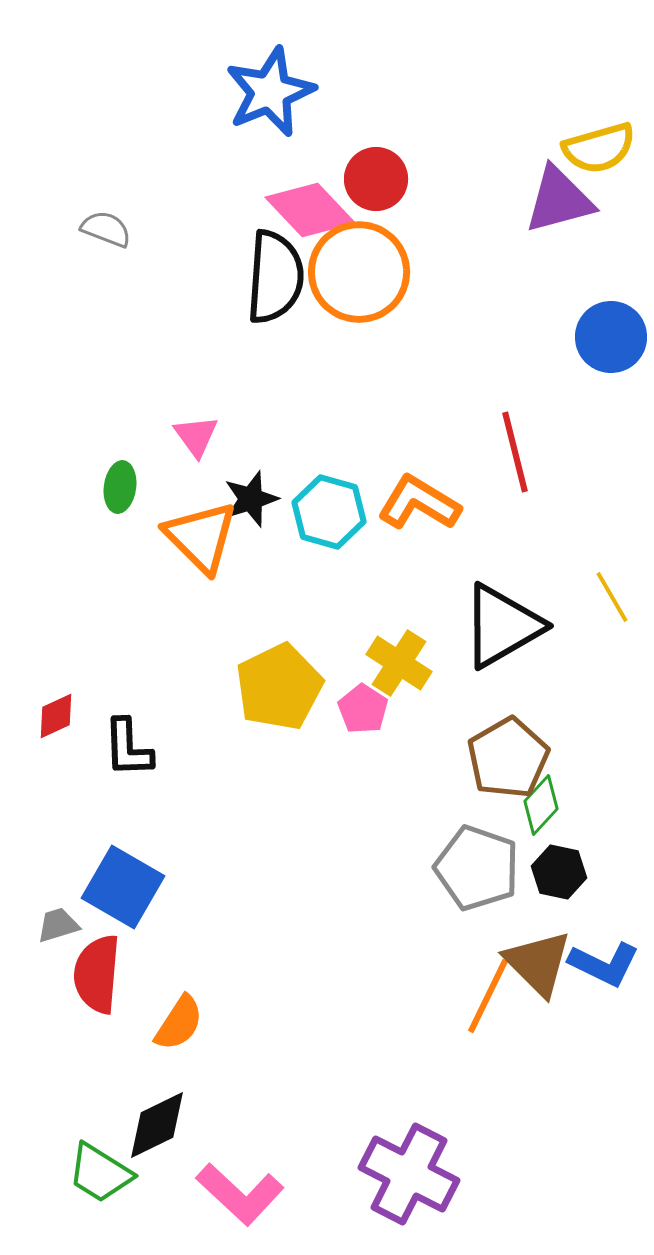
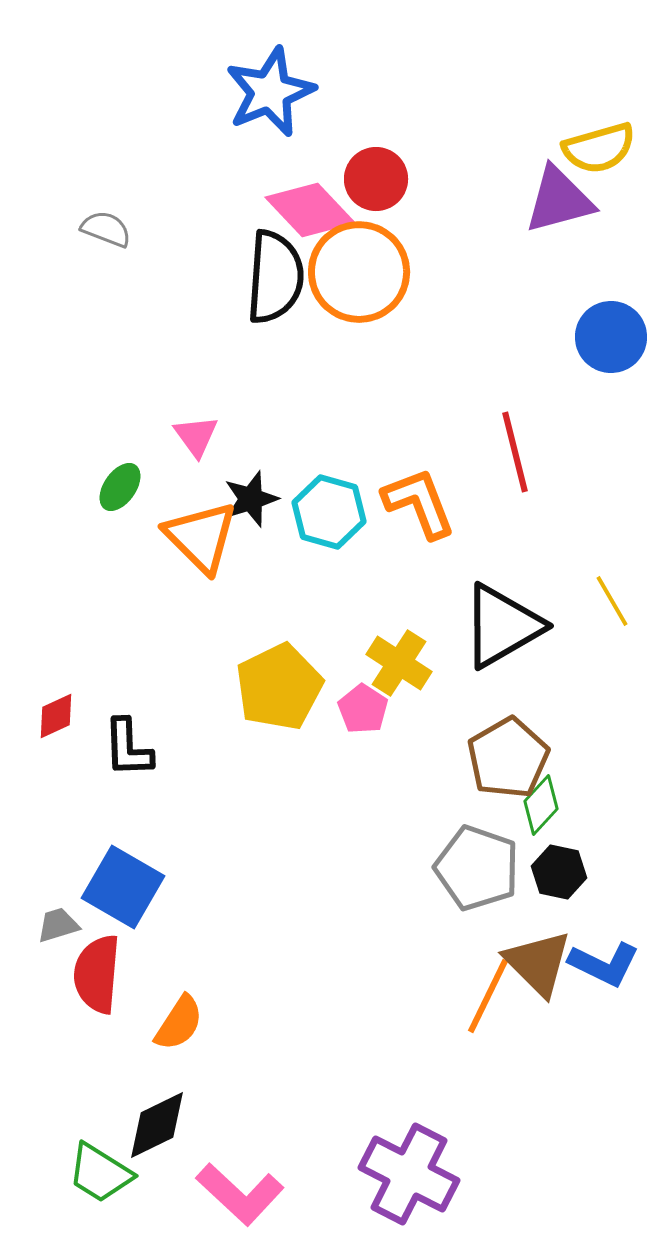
green ellipse: rotated 27 degrees clockwise
orange L-shape: rotated 38 degrees clockwise
yellow line: moved 4 px down
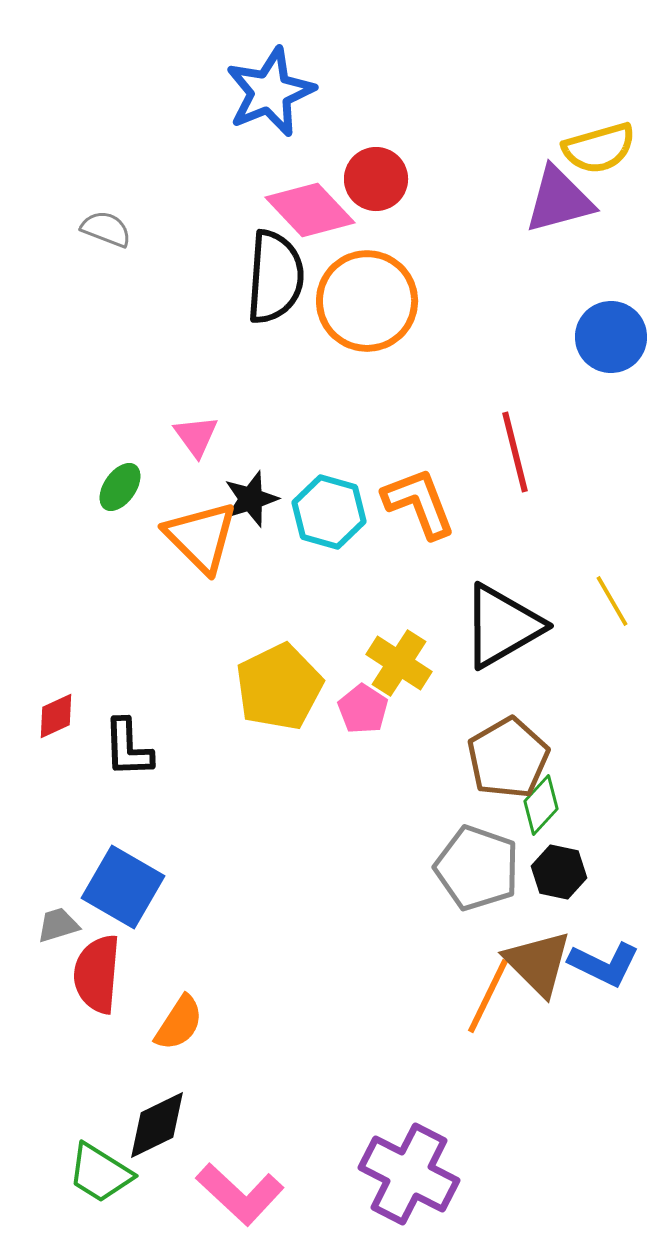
orange circle: moved 8 px right, 29 px down
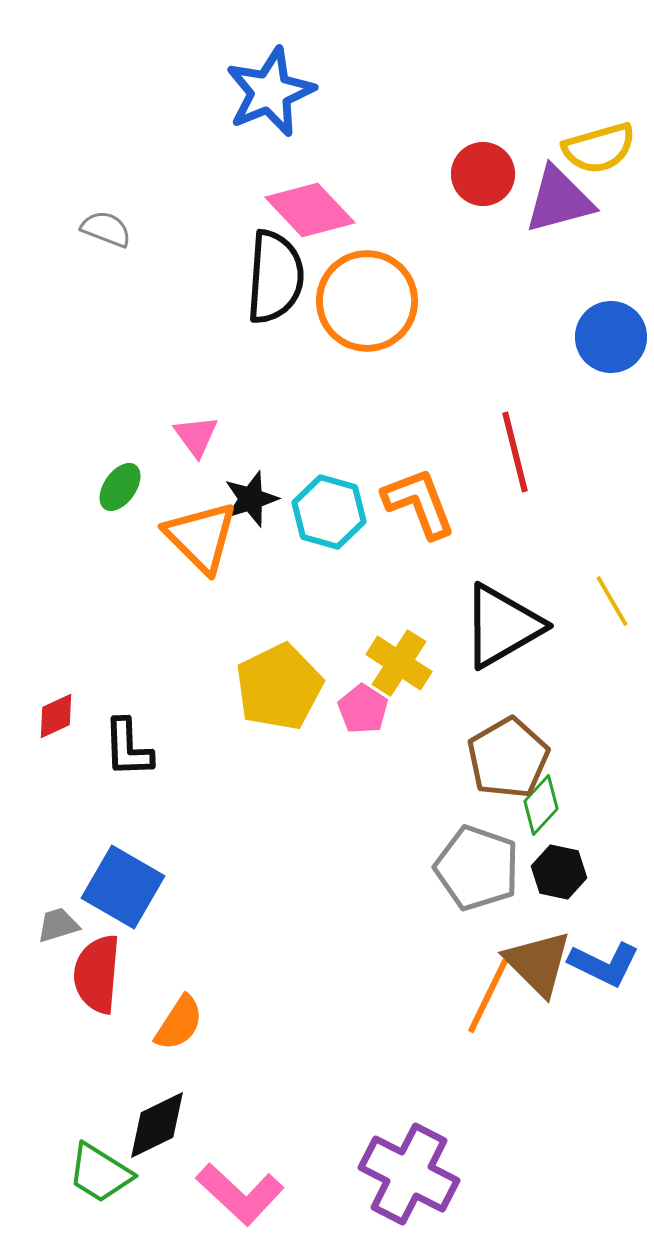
red circle: moved 107 px right, 5 px up
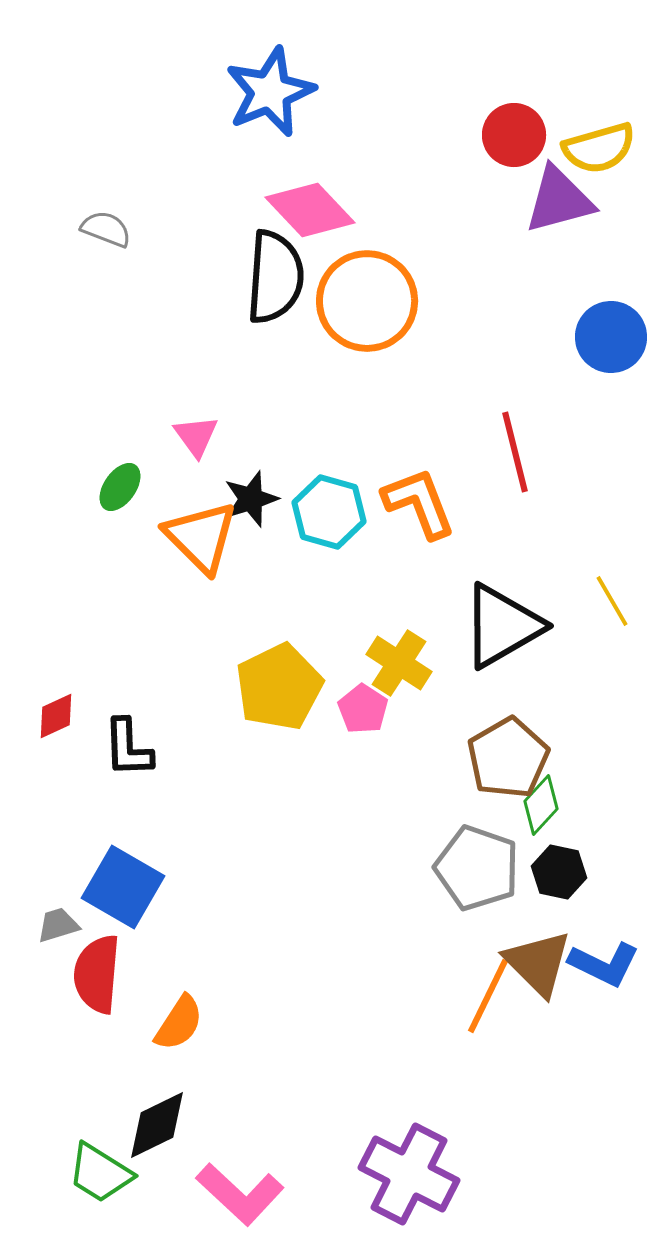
red circle: moved 31 px right, 39 px up
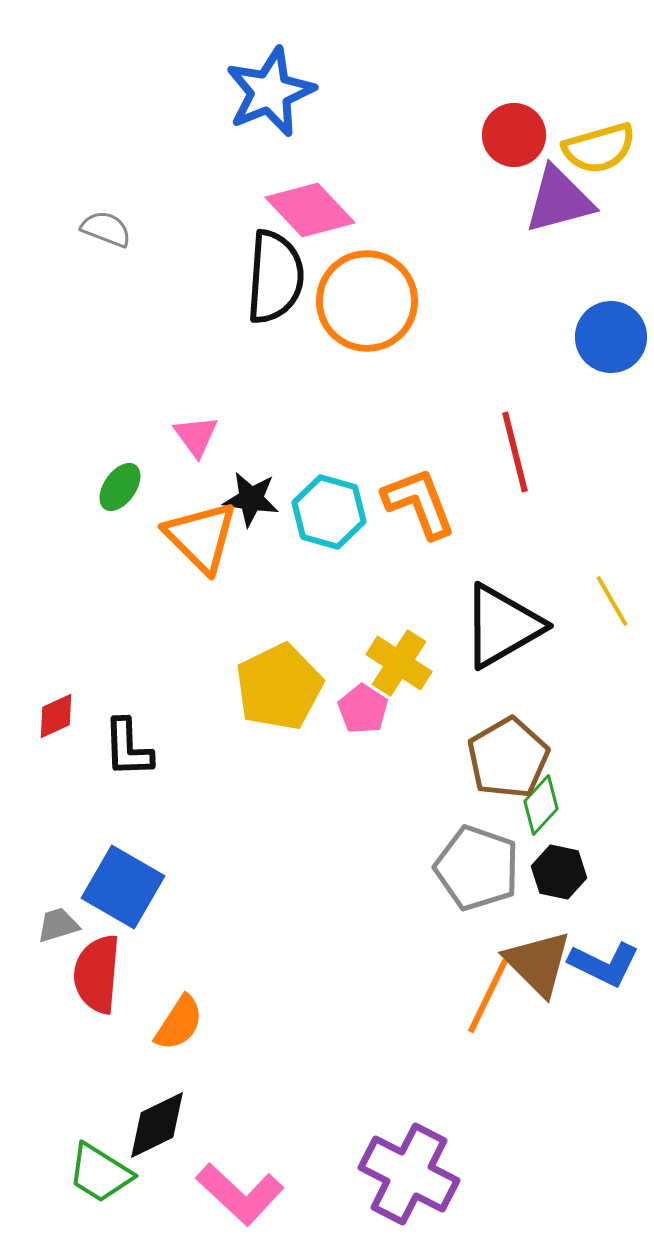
black star: rotated 26 degrees clockwise
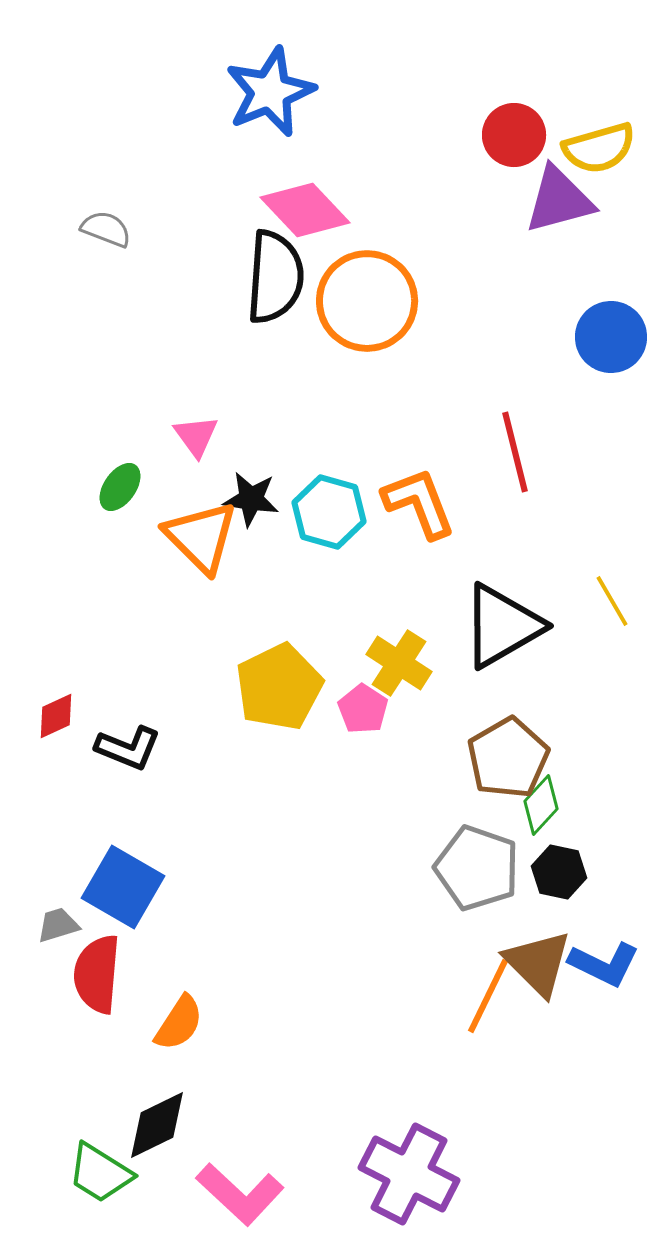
pink diamond: moved 5 px left
black L-shape: rotated 66 degrees counterclockwise
